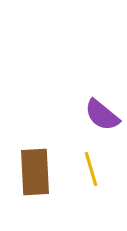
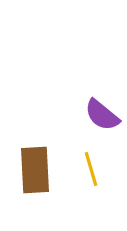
brown rectangle: moved 2 px up
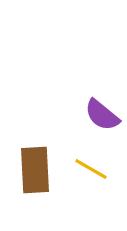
yellow line: rotated 44 degrees counterclockwise
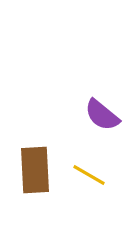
yellow line: moved 2 px left, 6 px down
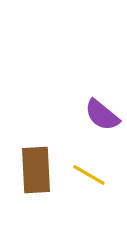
brown rectangle: moved 1 px right
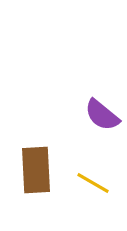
yellow line: moved 4 px right, 8 px down
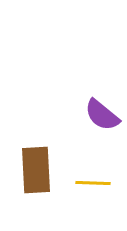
yellow line: rotated 28 degrees counterclockwise
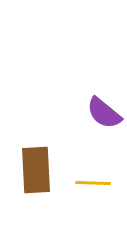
purple semicircle: moved 2 px right, 2 px up
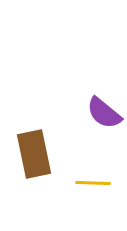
brown rectangle: moved 2 px left, 16 px up; rotated 9 degrees counterclockwise
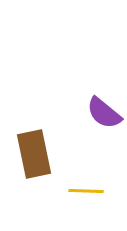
yellow line: moved 7 px left, 8 px down
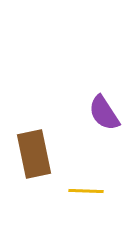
purple semicircle: rotated 18 degrees clockwise
